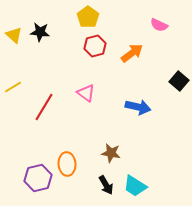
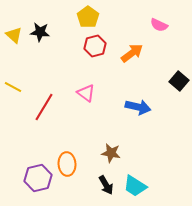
yellow line: rotated 60 degrees clockwise
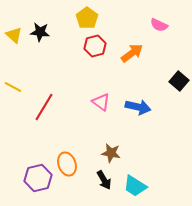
yellow pentagon: moved 1 px left, 1 px down
pink triangle: moved 15 px right, 9 px down
orange ellipse: rotated 15 degrees counterclockwise
black arrow: moved 2 px left, 5 px up
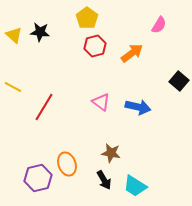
pink semicircle: rotated 84 degrees counterclockwise
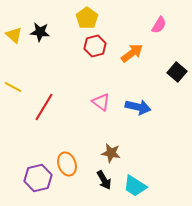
black square: moved 2 px left, 9 px up
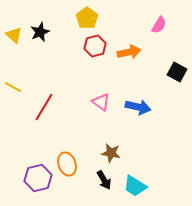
black star: rotated 30 degrees counterclockwise
orange arrow: moved 3 px left, 1 px up; rotated 25 degrees clockwise
black square: rotated 12 degrees counterclockwise
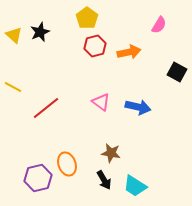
red line: moved 2 px right, 1 px down; rotated 20 degrees clockwise
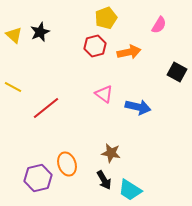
yellow pentagon: moved 19 px right; rotated 15 degrees clockwise
pink triangle: moved 3 px right, 8 px up
cyan trapezoid: moved 5 px left, 4 px down
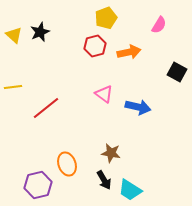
yellow line: rotated 36 degrees counterclockwise
purple hexagon: moved 7 px down
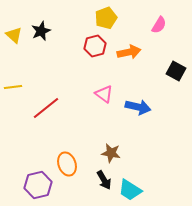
black star: moved 1 px right, 1 px up
black square: moved 1 px left, 1 px up
